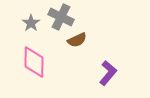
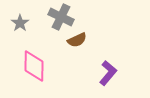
gray star: moved 11 px left
pink diamond: moved 4 px down
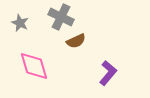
gray star: rotated 12 degrees counterclockwise
brown semicircle: moved 1 px left, 1 px down
pink diamond: rotated 16 degrees counterclockwise
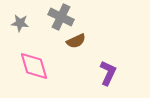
gray star: rotated 18 degrees counterclockwise
purple L-shape: rotated 15 degrees counterclockwise
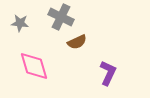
brown semicircle: moved 1 px right, 1 px down
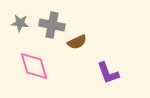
gray cross: moved 9 px left, 8 px down; rotated 15 degrees counterclockwise
purple L-shape: rotated 135 degrees clockwise
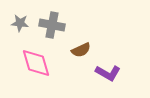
brown semicircle: moved 4 px right, 8 px down
pink diamond: moved 2 px right, 3 px up
purple L-shape: rotated 40 degrees counterclockwise
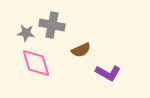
gray star: moved 6 px right, 10 px down
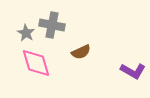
gray star: rotated 24 degrees clockwise
brown semicircle: moved 2 px down
purple L-shape: moved 25 px right, 2 px up
